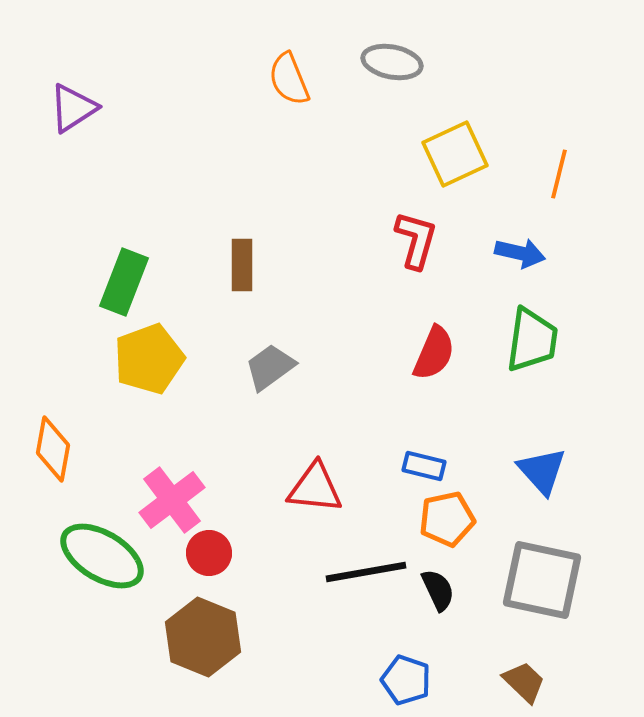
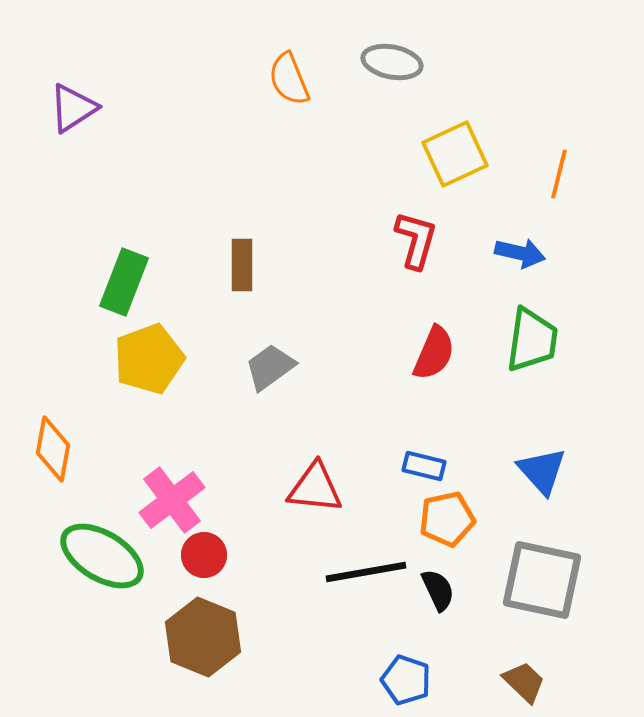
red circle: moved 5 px left, 2 px down
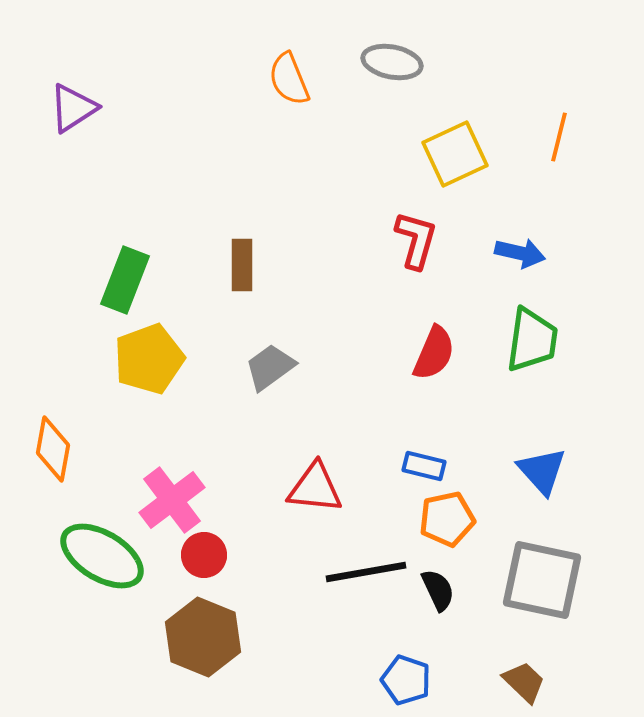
orange line: moved 37 px up
green rectangle: moved 1 px right, 2 px up
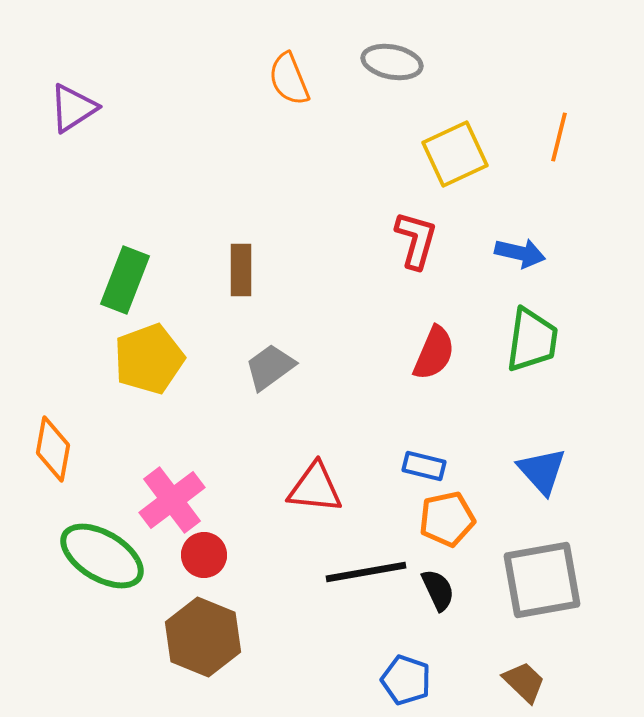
brown rectangle: moved 1 px left, 5 px down
gray square: rotated 22 degrees counterclockwise
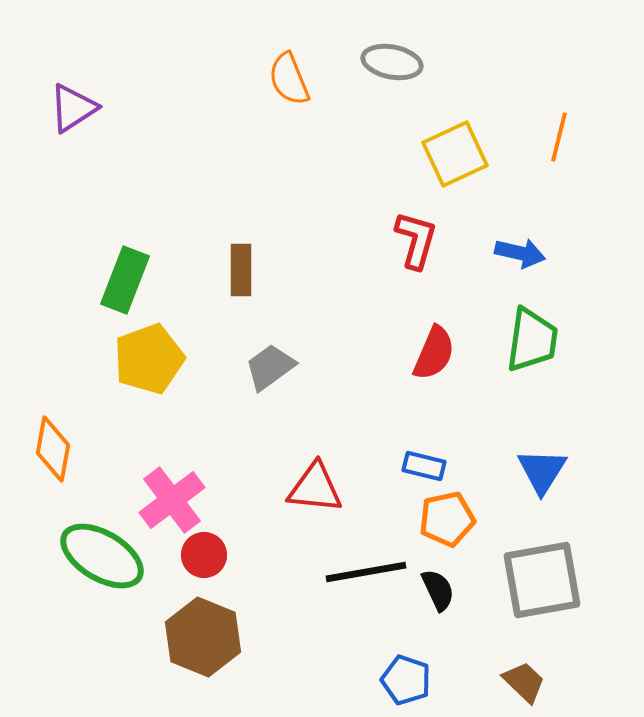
blue triangle: rotated 14 degrees clockwise
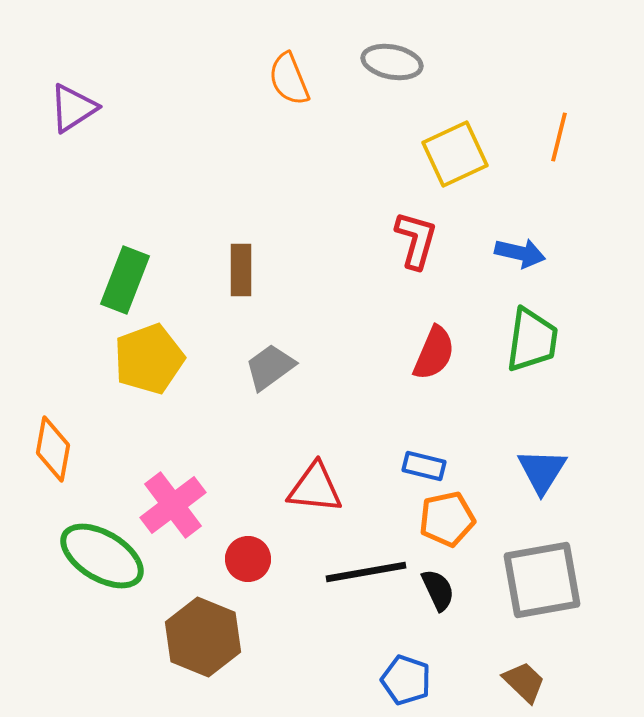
pink cross: moved 1 px right, 5 px down
red circle: moved 44 px right, 4 px down
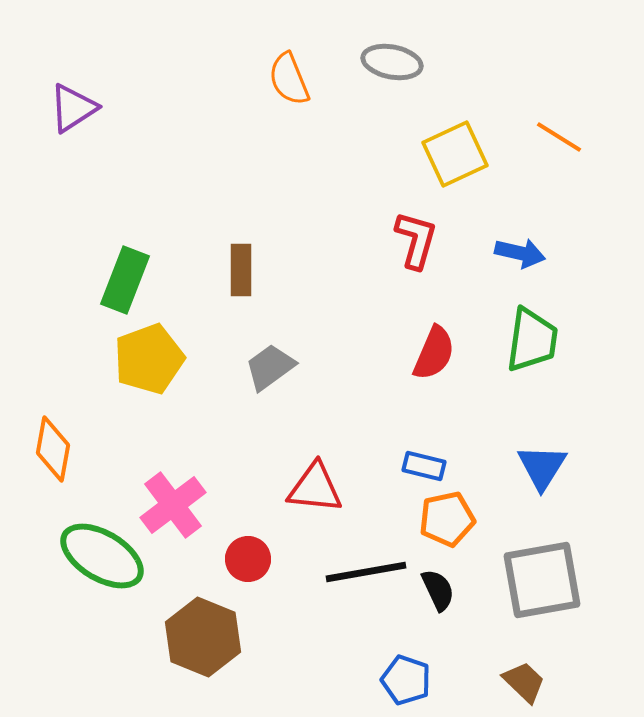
orange line: rotated 72 degrees counterclockwise
blue triangle: moved 4 px up
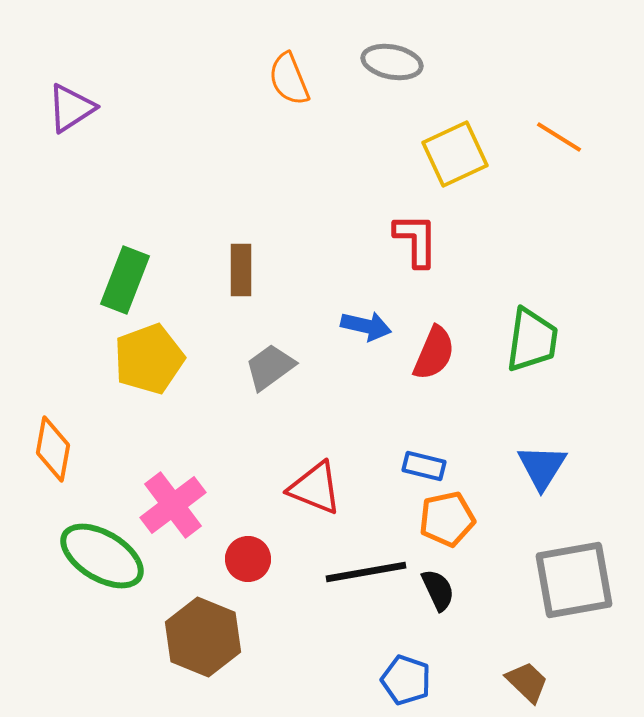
purple triangle: moved 2 px left
red L-shape: rotated 16 degrees counterclockwise
blue arrow: moved 154 px left, 73 px down
red triangle: rotated 16 degrees clockwise
gray square: moved 32 px right
brown trapezoid: moved 3 px right
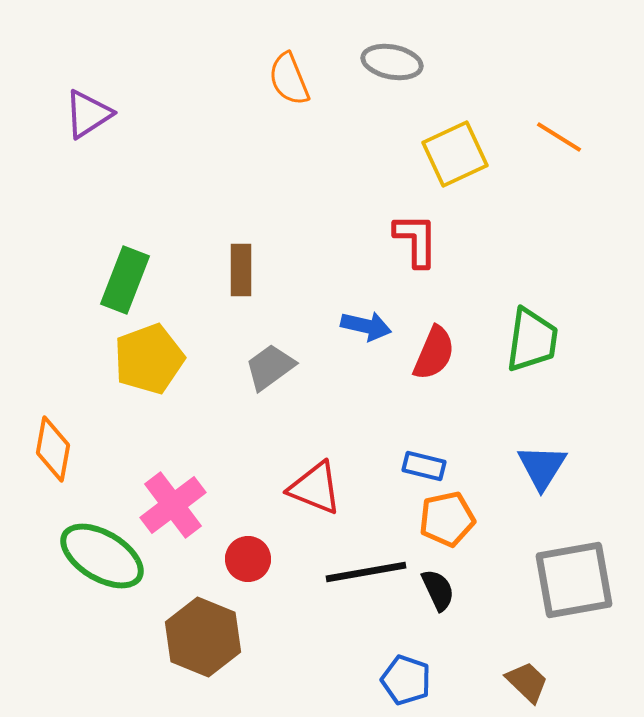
purple triangle: moved 17 px right, 6 px down
